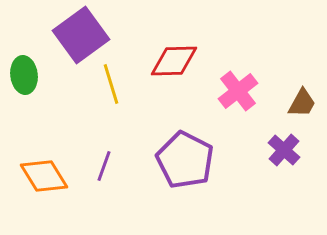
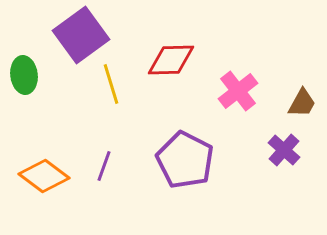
red diamond: moved 3 px left, 1 px up
orange diamond: rotated 21 degrees counterclockwise
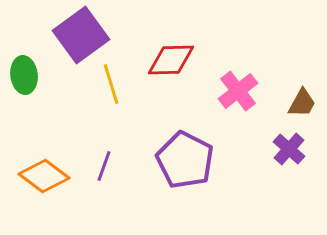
purple cross: moved 5 px right, 1 px up
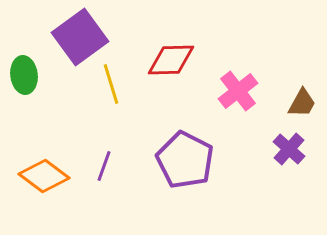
purple square: moved 1 px left, 2 px down
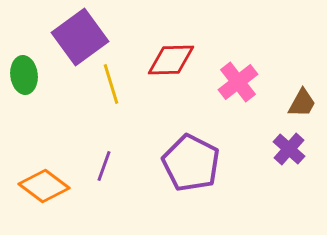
pink cross: moved 9 px up
purple pentagon: moved 6 px right, 3 px down
orange diamond: moved 10 px down
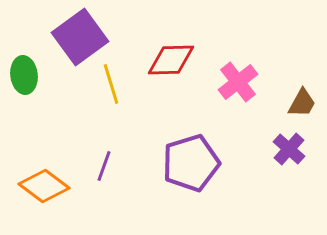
purple pentagon: rotated 28 degrees clockwise
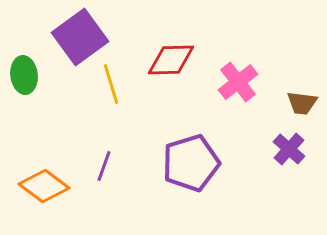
brown trapezoid: rotated 68 degrees clockwise
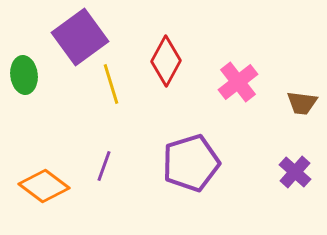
red diamond: moved 5 px left, 1 px down; rotated 60 degrees counterclockwise
purple cross: moved 6 px right, 23 px down
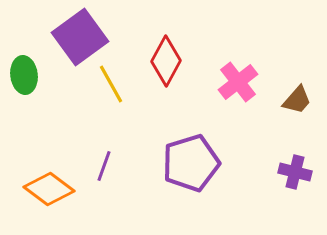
yellow line: rotated 12 degrees counterclockwise
brown trapezoid: moved 5 px left, 3 px up; rotated 56 degrees counterclockwise
purple cross: rotated 28 degrees counterclockwise
orange diamond: moved 5 px right, 3 px down
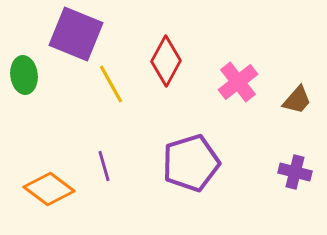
purple square: moved 4 px left, 3 px up; rotated 32 degrees counterclockwise
purple line: rotated 36 degrees counterclockwise
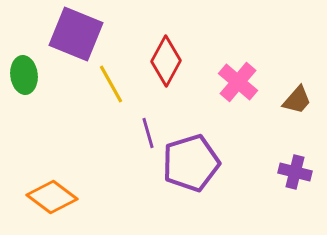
pink cross: rotated 12 degrees counterclockwise
purple line: moved 44 px right, 33 px up
orange diamond: moved 3 px right, 8 px down
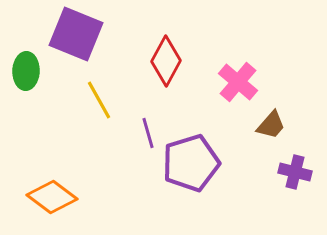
green ellipse: moved 2 px right, 4 px up; rotated 9 degrees clockwise
yellow line: moved 12 px left, 16 px down
brown trapezoid: moved 26 px left, 25 px down
